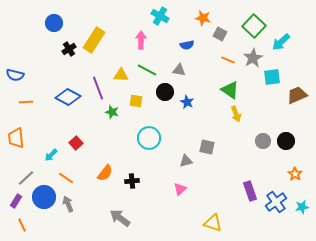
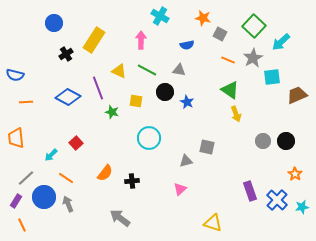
black cross at (69, 49): moved 3 px left, 5 px down
yellow triangle at (121, 75): moved 2 px left, 4 px up; rotated 21 degrees clockwise
blue cross at (276, 202): moved 1 px right, 2 px up; rotated 10 degrees counterclockwise
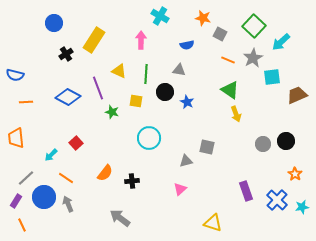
green line at (147, 70): moved 1 px left, 4 px down; rotated 66 degrees clockwise
gray circle at (263, 141): moved 3 px down
purple rectangle at (250, 191): moved 4 px left
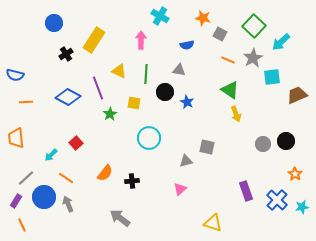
yellow square at (136, 101): moved 2 px left, 2 px down
green star at (112, 112): moved 2 px left, 2 px down; rotated 24 degrees clockwise
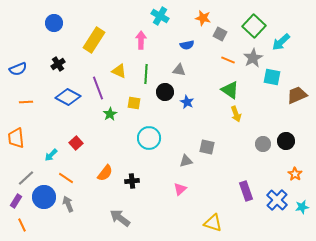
black cross at (66, 54): moved 8 px left, 10 px down
blue semicircle at (15, 75): moved 3 px right, 6 px up; rotated 36 degrees counterclockwise
cyan square at (272, 77): rotated 18 degrees clockwise
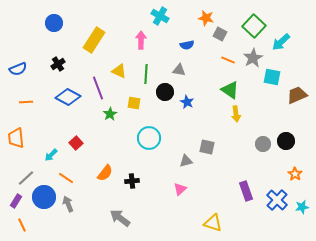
orange star at (203, 18): moved 3 px right
yellow arrow at (236, 114): rotated 14 degrees clockwise
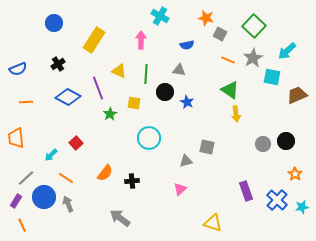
cyan arrow at (281, 42): moved 6 px right, 9 px down
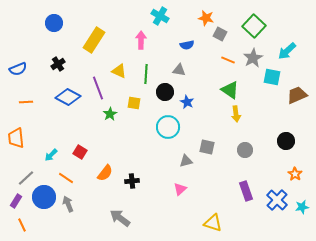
cyan circle at (149, 138): moved 19 px right, 11 px up
red square at (76, 143): moved 4 px right, 9 px down; rotated 16 degrees counterclockwise
gray circle at (263, 144): moved 18 px left, 6 px down
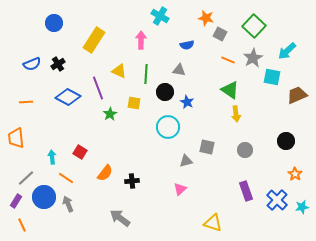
blue semicircle at (18, 69): moved 14 px right, 5 px up
cyan arrow at (51, 155): moved 1 px right, 2 px down; rotated 128 degrees clockwise
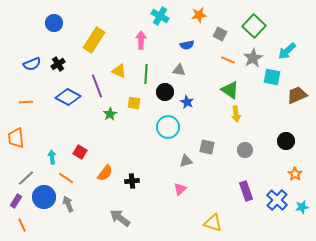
orange star at (206, 18): moved 7 px left, 3 px up; rotated 21 degrees counterclockwise
purple line at (98, 88): moved 1 px left, 2 px up
